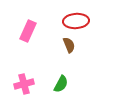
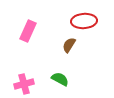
red ellipse: moved 8 px right
brown semicircle: rotated 126 degrees counterclockwise
green semicircle: moved 1 px left, 5 px up; rotated 90 degrees counterclockwise
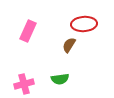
red ellipse: moved 3 px down
green semicircle: rotated 144 degrees clockwise
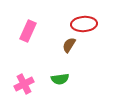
pink cross: rotated 12 degrees counterclockwise
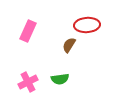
red ellipse: moved 3 px right, 1 px down
pink cross: moved 4 px right, 2 px up
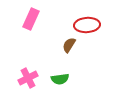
pink rectangle: moved 3 px right, 12 px up
pink cross: moved 4 px up
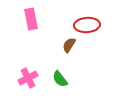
pink rectangle: rotated 35 degrees counterclockwise
green semicircle: rotated 60 degrees clockwise
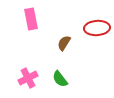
red ellipse: moved 10 px right, 3 px down
brown semicircle: moved 5 px left, 2 px up
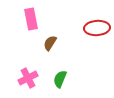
brown semicircle: moved 14 px left
green semicircle: rotated 60 degrees clockwise
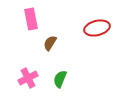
red ellipse: rotated 10 degrees counterclockwise
